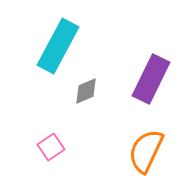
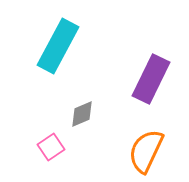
gray diamond: moved 4 px left, 23 px down
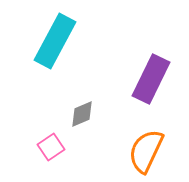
cyan rectangle: moved 3 px left, 5 px up
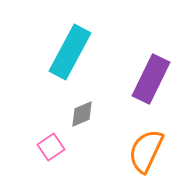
cyan rectangle: moved 15 px right, 11 px down
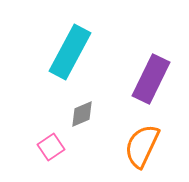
orange semicircle: moved 4 px left, 5 px up
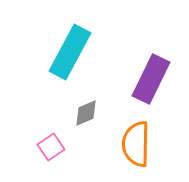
gray diamond: moved 4 px right, 1 px up
orange semicircle: moved 6 px left, 2 px up; rotated 24 degrees counterclockwise
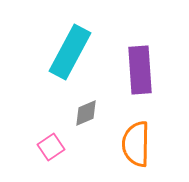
purple rectangle: moved 11 px left, 9 px up; rotated 30 degrees counterclockwise
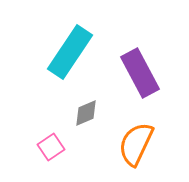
cyan rectangle: rotated 6 degrees clockwise
purple rectangle: moved 3 px down; rotated 24 degrees counterclockwise
orange semicircle: rotated 24 degrees clockwise
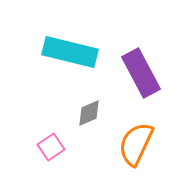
cyan rectangle: rotated 70 degrees clockwise
purple rectangle: moved 1 px right
gray diamond: moved 3 px right
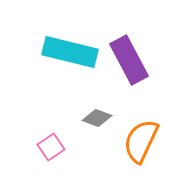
purple rectangle: moved 12 px left, 13 px up
gray diamond: moved 8 px right, 5 px down; rotated 44 degrees clockwise
orange semicircle: moved 5 px right, 3 px up
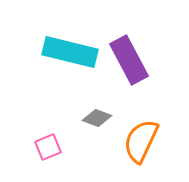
pink square: moved 3 px left; rotated 12 degrees clockwise
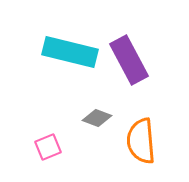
orange semicircle: rotated 30 degrees counterclockwise
